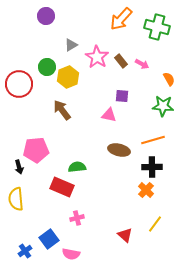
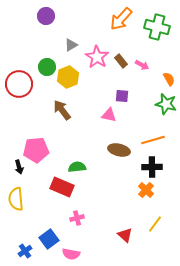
pink arrow: moved 1 px down
green star: moved 3 px right, 2 px up; rotated 10 degrees clockwise
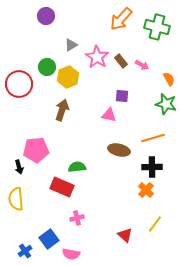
brown arrow: rotated 55 degrees clockwise
orange line: moved 2 px up
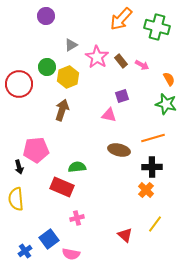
purple square: rotated 24 degrees counterclockwise
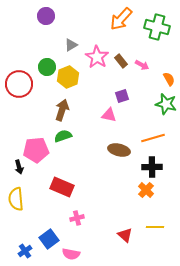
green semicircle: moved 14 px left, 31 px up; rotated 12 degrees counterclockwise
yellow line: moved 3 px down; rotated 54 degrees clockwise
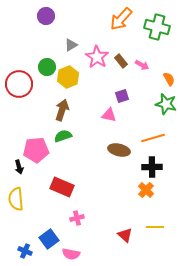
blue cross: rotated 32 degrees counterclockwise
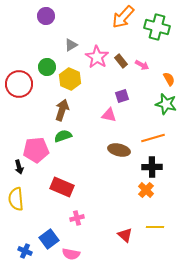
orange arrow: moved 2 px right, 2 px up
yellow hexagon: moved 2 px right, 2 px down; rotated 15 degrees counterclockwise
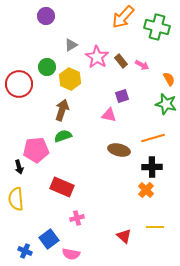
red triangle: moved 1 px left, 1 px down
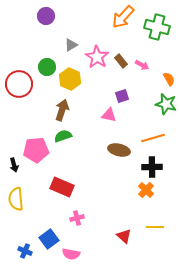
black arrow: moved 5 px left, 2 px up
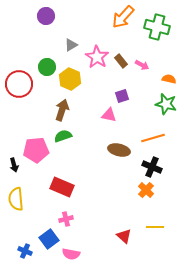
orange semicircle: rotated 48 degrees counterclockwise
black cross: rotated 24 degrees clockwise
pink cross: moved 11 px left, 1 px down
